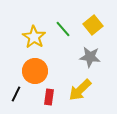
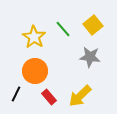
yellow arrow: moved 6 px down
red rectangle: rotated 49 degrees counterclockwise
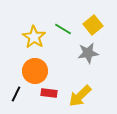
green line: rotated 18 degrees counterclockwise
gray star: moved 2 px left, 4 px up; rotated 15 degrees counterclockwise
red rectangle: moved 4 px up; rotated 42 degrees counterclockwise
